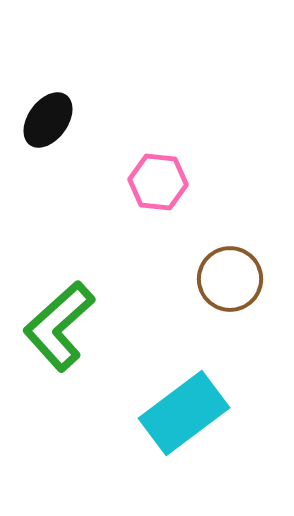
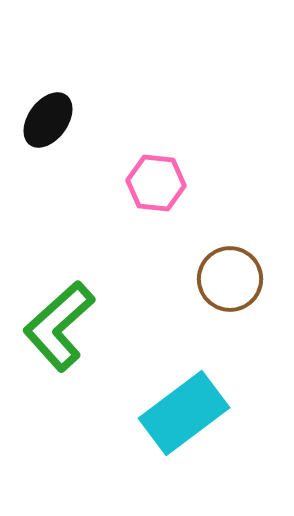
pink hexagon: moved 2 px left, 1 px down
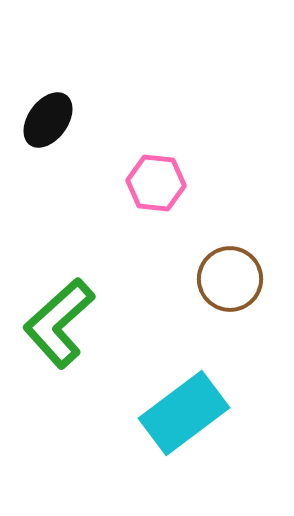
green L-shape: moved 3 px up
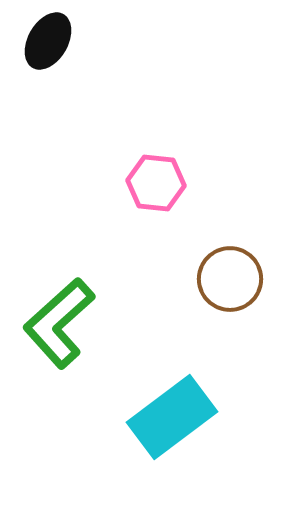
black ellipse: moved 79 px up; rotated 6 degrees counterclockwise
cyan rectangle: moved 12 px left, 4 px down
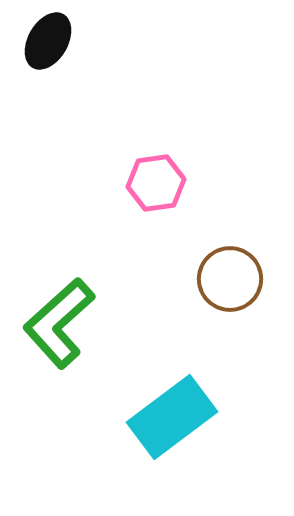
pink hexagon: rotated 14 degrees counterclockwise
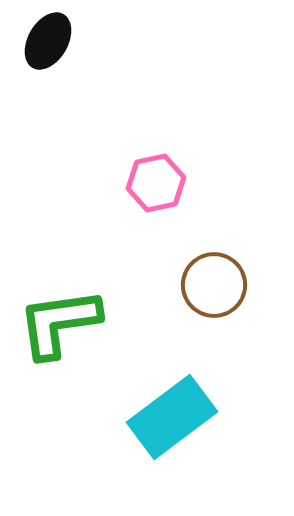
pink hexagon: rotated 4 degrees counterclockwise
brown circle: moved 16 px left, 6 px down
green L-shape: rotated 34 degrees clockwise
